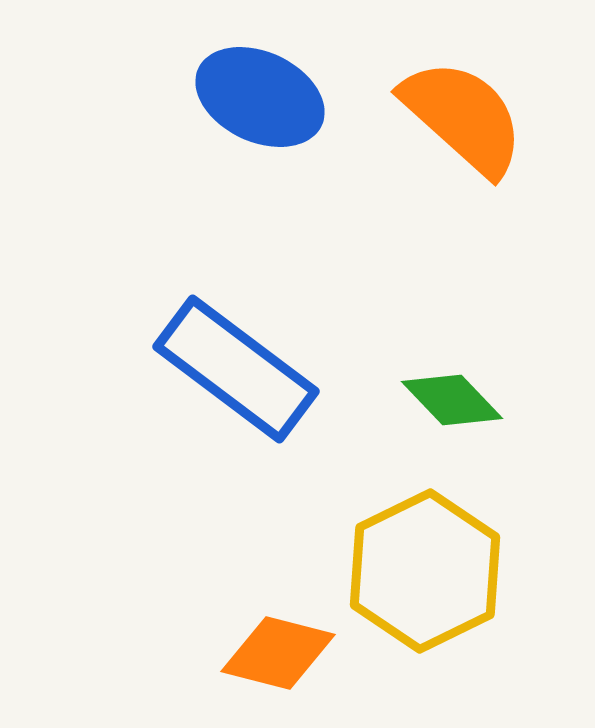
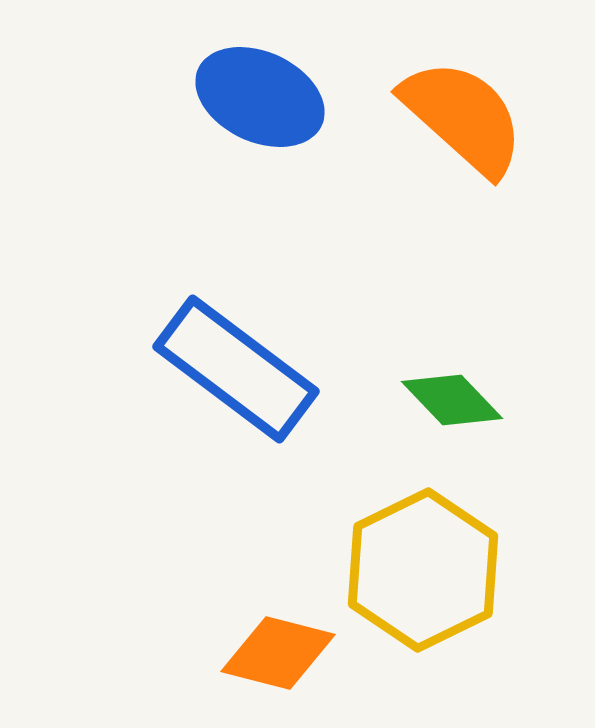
yellow hexagon: moved 2 px left, 1 px up
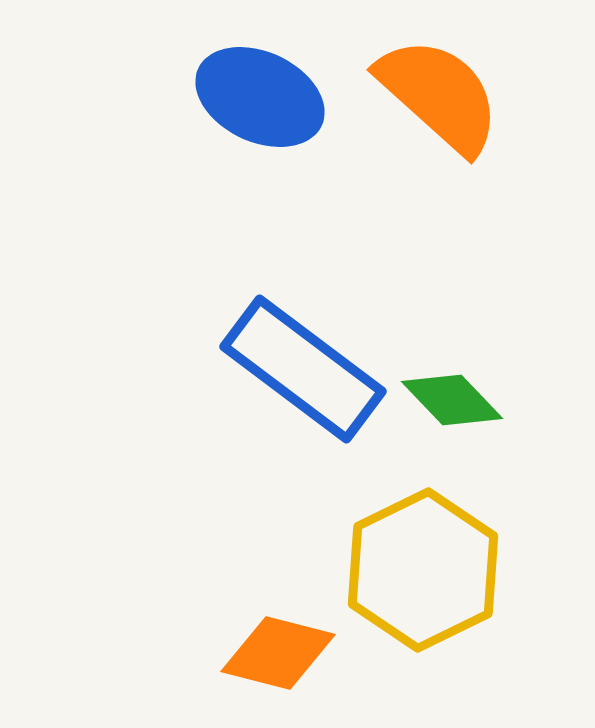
orange semicircle: moved 24 px left, 22 px up
blue rectangle: moved 67 px right
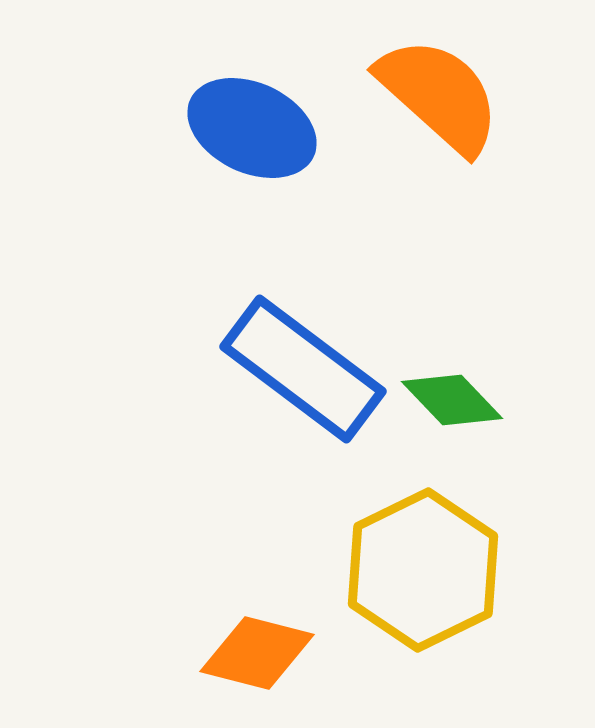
blue ellipse: moved 8 px left, 31 px down
orange diamond: moved 21 px left
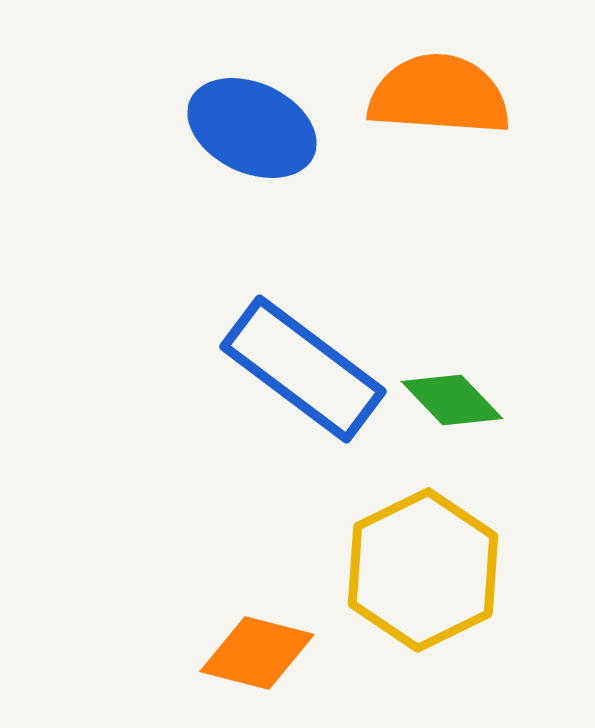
orange semicircle: rotated 38 degrees counterclockwise
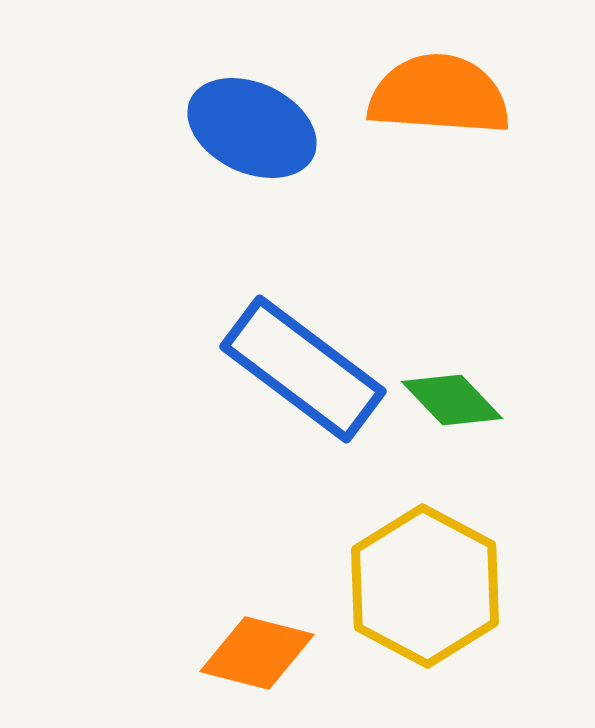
yellow hexagon: moved 2 px right, 16 px down; rotated 6 degrees counterclockwise
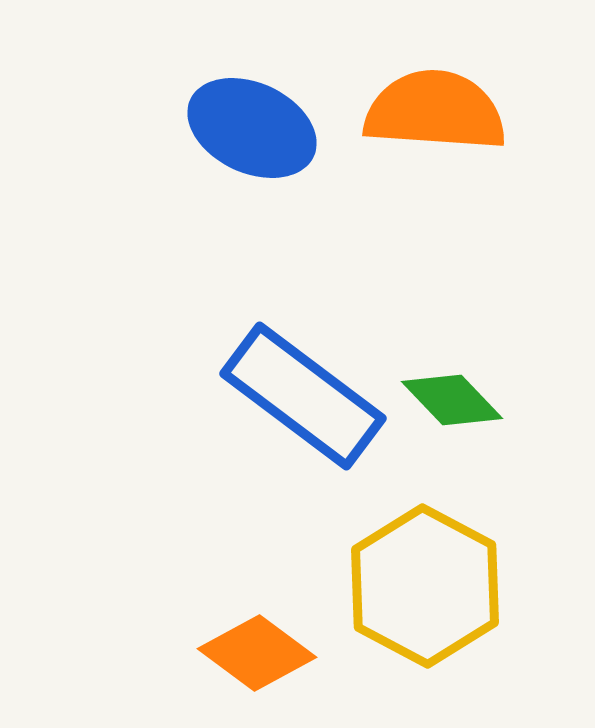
orange semicircle: moved 4 px left, 16 px down
blue rectangle: moved 27 px down
orange diamond: rotated 22 degrees clockwise
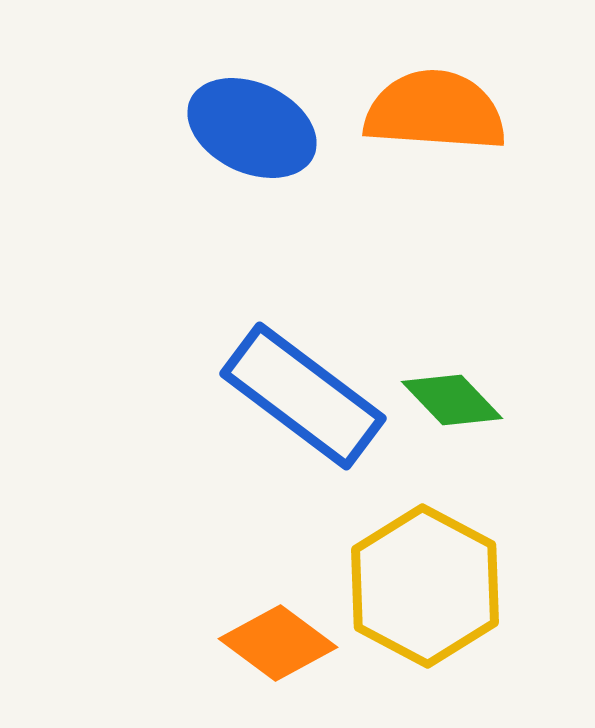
orange diamond: moved 21 px right, 10 px up
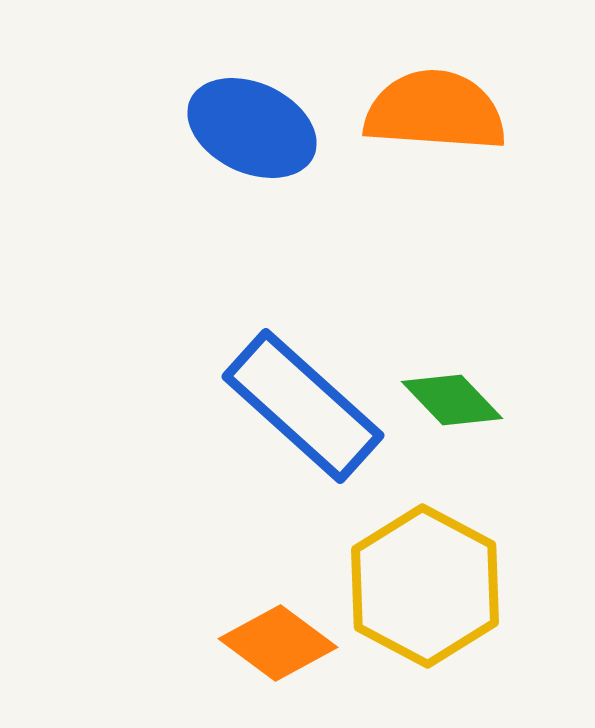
blue rectangle: moved 10 px down; rotated 5 degrees clockwise
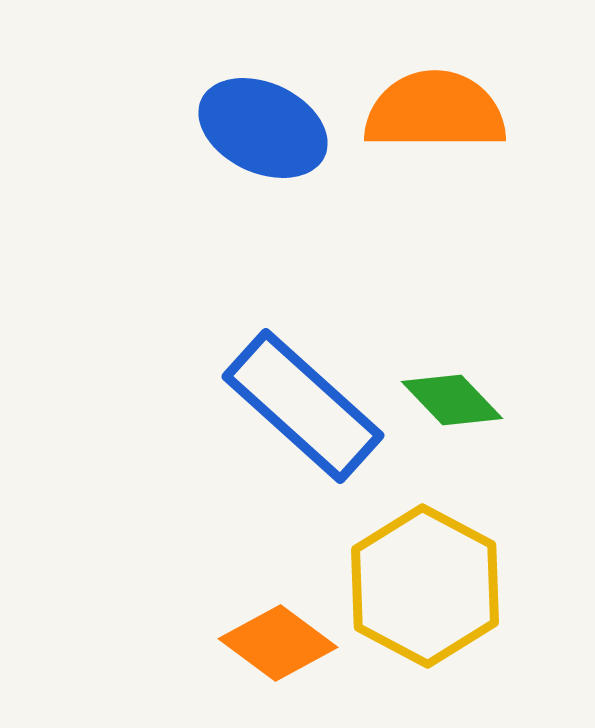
orange semicircle: rotated 4 degrees counterclockwise
blue ellipse: moved 11 px right
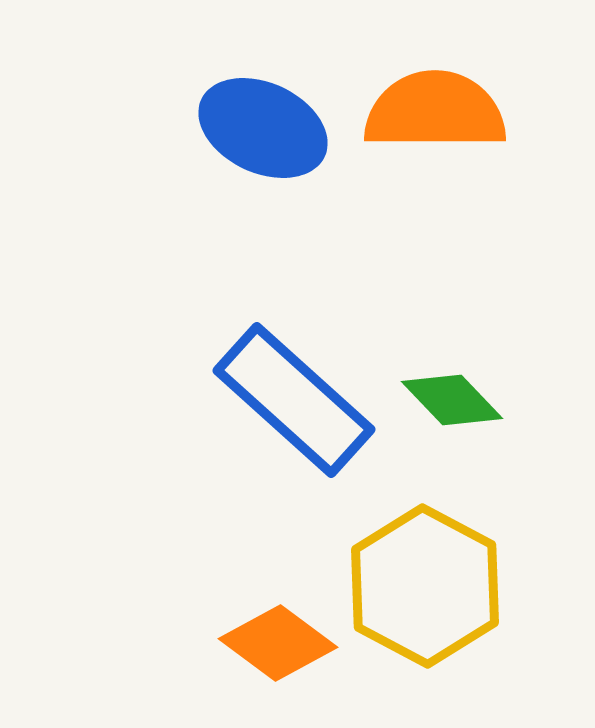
blue rectangle: moved 9 px left, 6 px up
